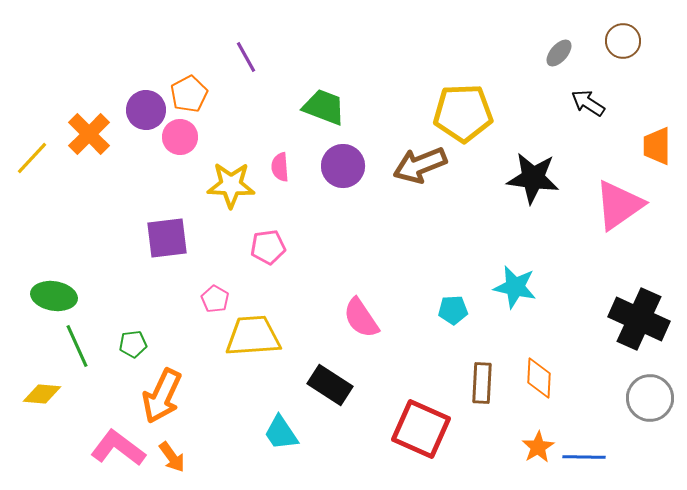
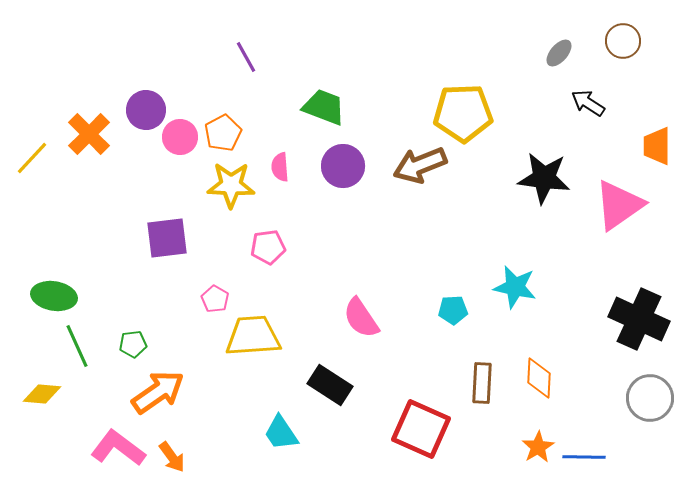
orange pentagon at (189, 94): moved 34 px right, 39 px down
black star at (533, 178): moved 11 px right
orange arrow at (162, 396): moved 4 px left, 4 px up; rotated 150 degrees counterclockwise
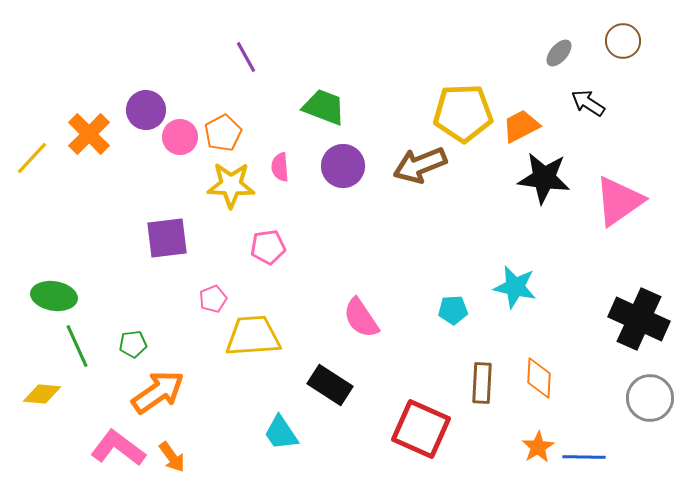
orange trapezoid at (657, 146): moved 136 px left, 20 px up; rotated 63 degrees clockwise
pink triangle at (619, 205): moved 4 px up
pink pentagon at (215, 299): moved 2 px left; rotated 20 degrees clockwise
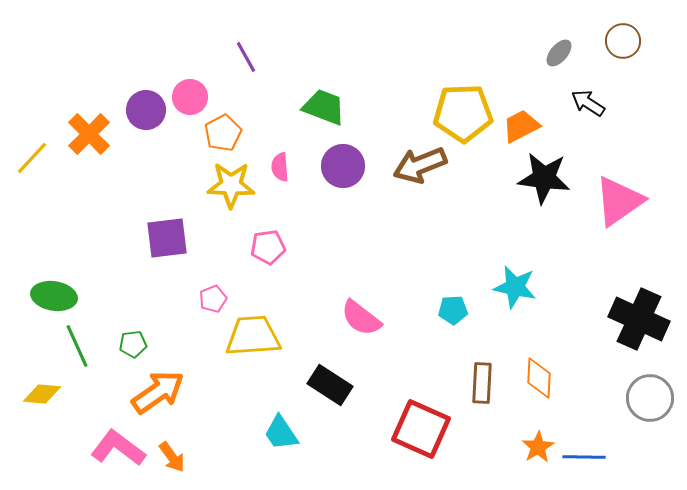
pink circle at (180, 137): moved 10 px right, 40 px up
pink semicircle at (361, 318): rotated 18 degrees counterclockwise
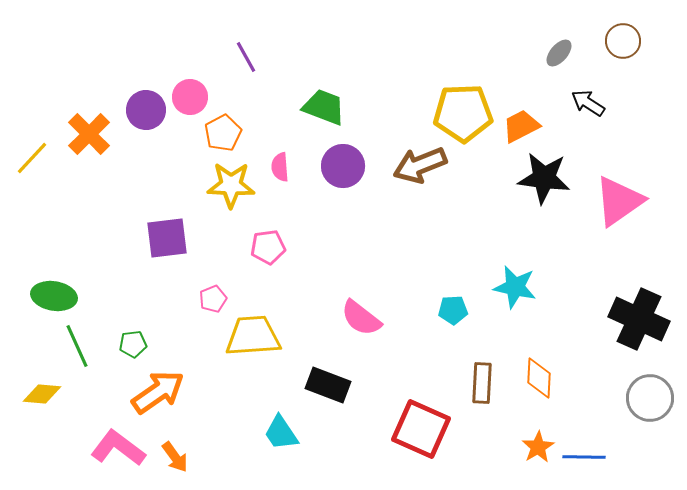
black rectangle at (330, 385): moved 2 px left; rotated 12 degrees counterclockwise
orange arrow at (172, 457): moved 3 px right
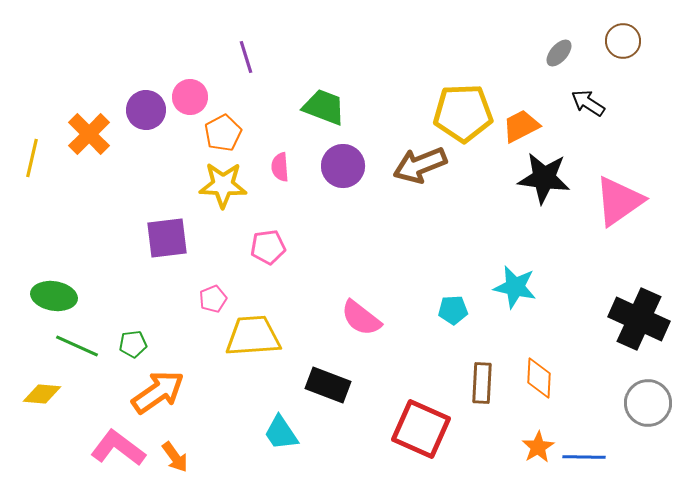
purple line at (246, 57): rotated 12 degrees clockwise
yellow line at (32, 158): rotated 30 degrees counterclockwise
yellow star at (231, 185): moved 8 px left
green line at (77, 346): rotated 42 degrees counterclockwise
gray circle at (650, 398): moved 2 px left, 5 px down
